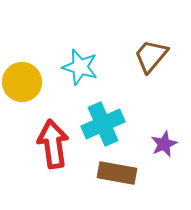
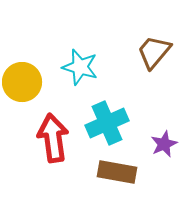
brown trapezoid: moved 3 px right, 4 px up
cyan cross: moved 4 px right, 1 px up
red arrow: moved 6 px up
brown rectangle: moved 1 px up
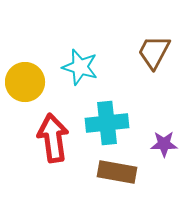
brown trapezoid: rotated 12 degrees counterclockwise
yellow circle: moved 3 px right
cyan cross: rotated 18 degrees clockwise
purple star: rotated 24 degrees clockwise
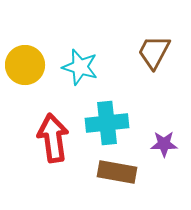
yellow circle: moved 17 px up
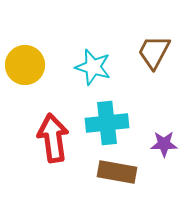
cyan star: moved 13 px right
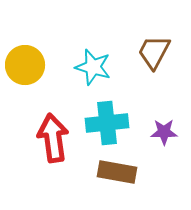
purple star: moved 12 px up
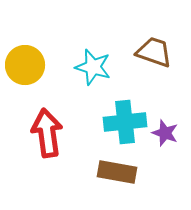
brown trapezoid: rotated 81 degrees clockwise
cyan cross: moved 18 px right, 1 px up
purple star: moved 1 px right, 1 px down; rotated 20 degrees clockwise
red arrow: moved 6 px left, 5 px up
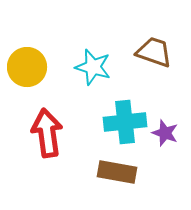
yellow circle: moved 2 px right, 2 px down
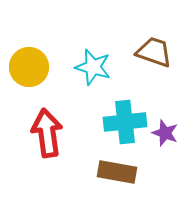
yellow circle: moved 2 px right
